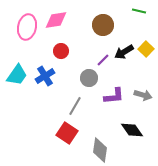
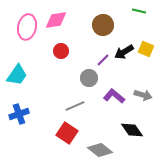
yellow square: rotated 21 degrees counterclockwise
blue cross: moved 26 px left, 38 px down; rotated 12 degrees clockwise
purple L-shape: rotated 135 degrees counterclockwise
gray line: rotated 36 degrees clockwise
gray diamond: rotated 60 degrees counterclockwise
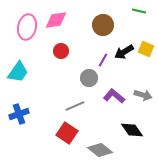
purple line: rotated 16 degrees counterclockwise
cyan trapezoid: moved 1 px right, 3 px up
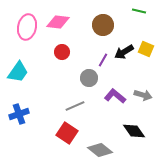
pink diamond: moved 2 px right, 2 px down; rotated 15 degrees clockwise
red circle: moved 1 px right, 1 px down
purple L-shape: moved 1 px right
black diamond: moved 2 px right, 1 px down
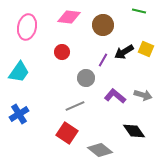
pink diamond: moved 11 px right, 5 px up
cyan trapezoid: moved 1 px right
gray circle: moved 3 px left
blue cross: rotated 12 degrees counterclockwise
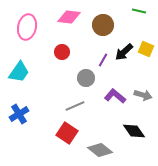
black arrow: rotated 12 degrees counterclockwise
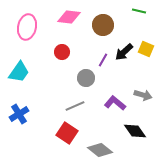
purple L-shape: moved 7 px down
black diamond: moved 1 px right
